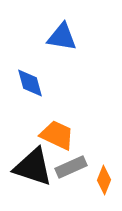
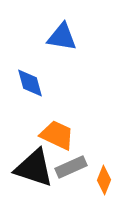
black triangle: moved 1 px right, 1 px down
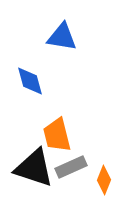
blue diamond: moved 2 px up
orange trapezoid: rotated 129 degrees counterclockwise
